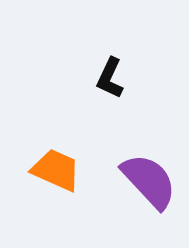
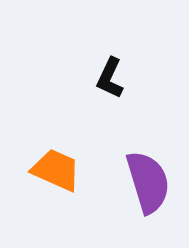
purple semicircle: moved 1 px left, 1 px down; rotated 26 degrees clockwise
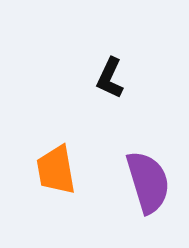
orange trapezoid: rotated 124 degrees counterclockwise
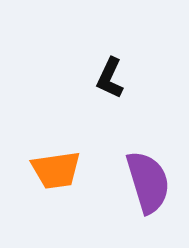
orange trapezoid: rotated 88 degrees counterclockwise
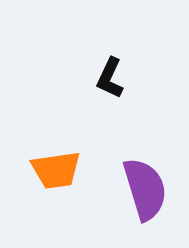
purple semicircle: moved 3 px left, 7 px down
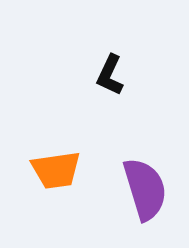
black L-shape: moved 3 px up
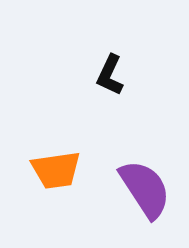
purple semicircle: rotated 16 degrees counterclockwise
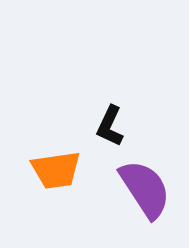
black L-shape: moved 51 px down
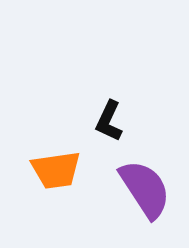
black L-shape: moved 1 px left, 5 px up
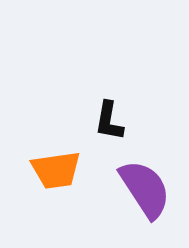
black L-shape: rotated 15 degrees counterclockwise
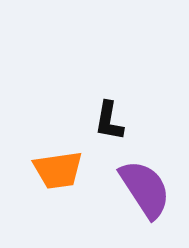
orange trapezoid: moved 2 px right
